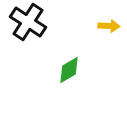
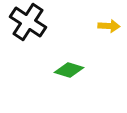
green diamond: rotated 48 degrees clockwise
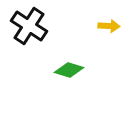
black cross: moved 1 px right, 4 px down
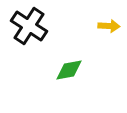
green diamond: rotated 28 degrees counterclockwise
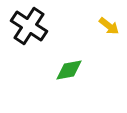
yellow arrow: rotated 35 degrees clockwise
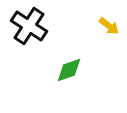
green diamond: rotated 8 degrees counterclockwise
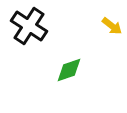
yellow arrow: moved 3 px right
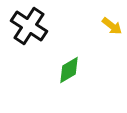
green diamond: rotated 12 degrees counterclockwise
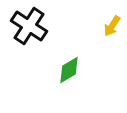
yellow arrow: rotated 85 degrees clockwise
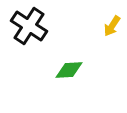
green diamond: rotated 28 degrees clockwise
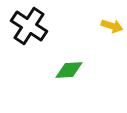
yellow arrow: rotated 105 degrees counterclockwise
